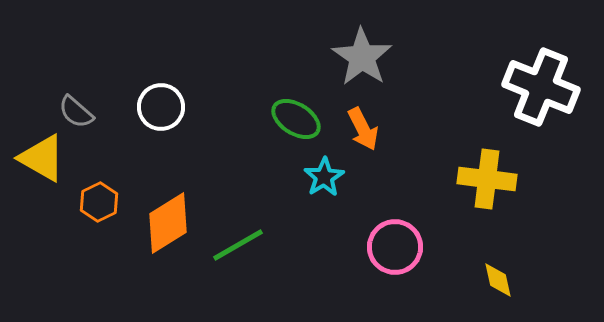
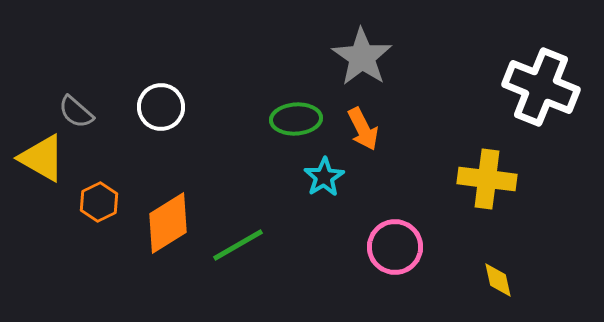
green ellipse: rotated 36 degrees counterclockwise
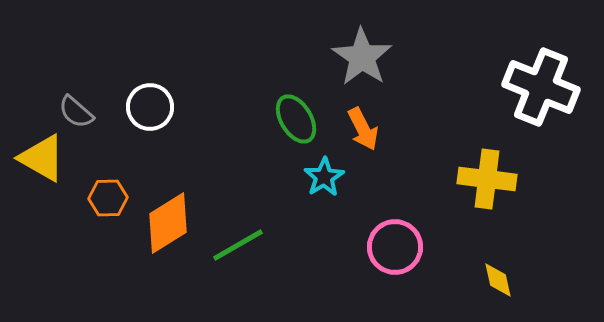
white circle: moved 11 px left
green ellipse: rotated 63 degrees clockwise
orange hexagon: moved 9 px right, 4 px up; rotated 24 degrees clockwise
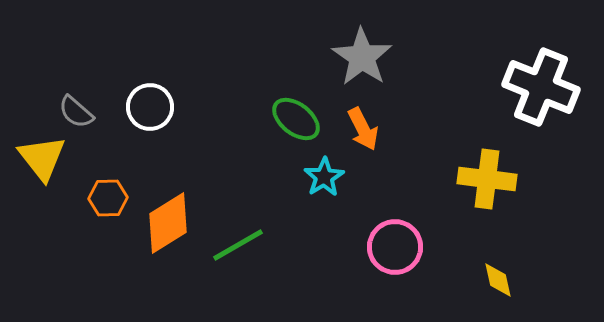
green ellipse: rotated 21 degrees counterclockwise
yellow triangle: rotated 22 degrees clockwise
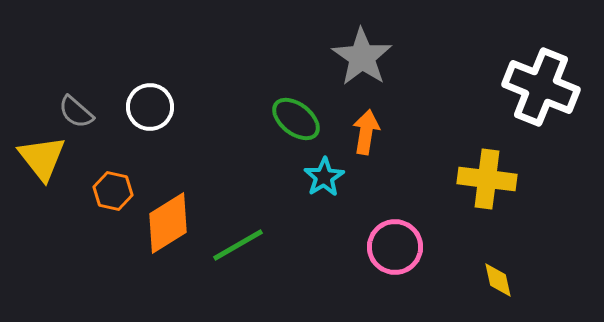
orange arrow: moved 3 px right, 3 px down; rotated 144 degrees counterclockwise
orange hexagon: moved 5 px right, 7 px up; rotated 15 degrees clockwise
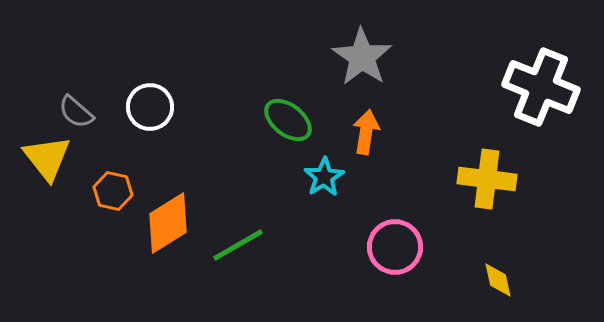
green ellipse: moved 8 px left, 1 px down
yellow triangle: moved 5 px right
